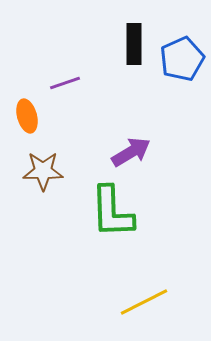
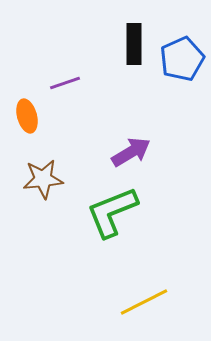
brown star: moved 8 px down; rotated 6 degrees counterclockwise
green L-shape: rotated 70 degrees clockwise
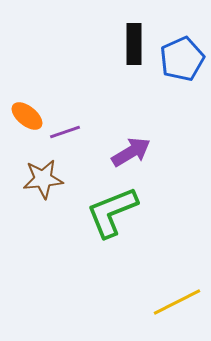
purple line: moved 49 px down
orange ellipse: rotated 36 degrees counterclockwise
yellow line: moved 33 px right
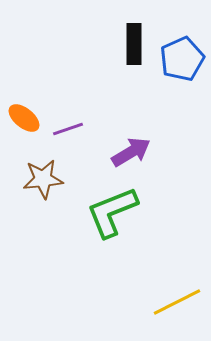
orange ellipse: moved 3 px left, 2 px down
purple line: moved 3 px right, 3 px up
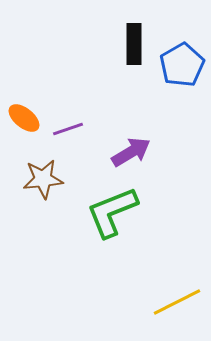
blue pentagon: moved 6 px down; rotated 6 degrees counterclockwise
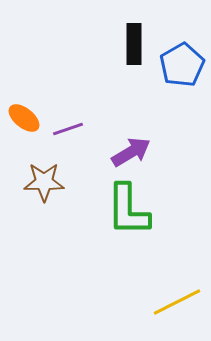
brown star: moved 1 px right, 3 px down; rotated 6 degrees clockwise
green L-shape: moved 16 px right, 2 px up; rotated 68 degrees counterclockwise
